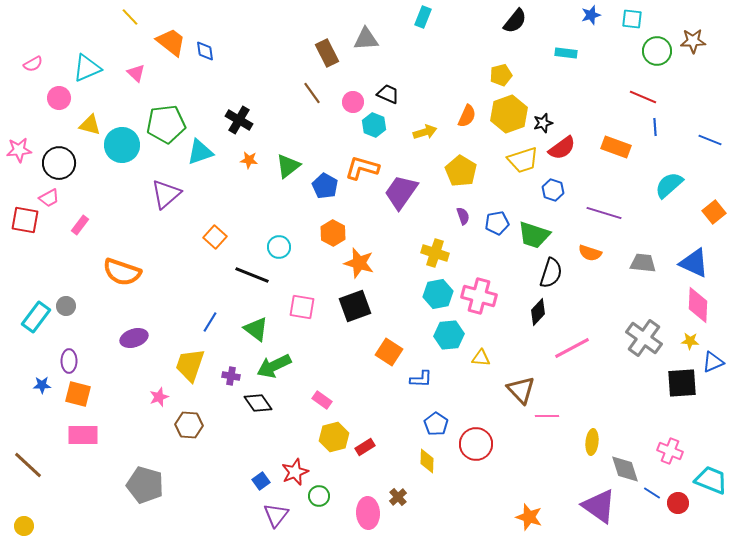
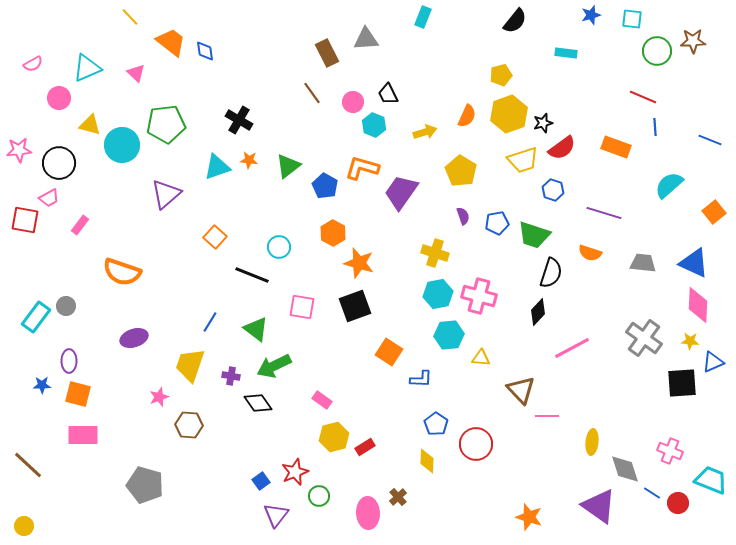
black trapezoid at (388, 94): rotated 140 degrees counterclockwise
cyan triangle at (200, 152): moved 17 px right, 15 px down
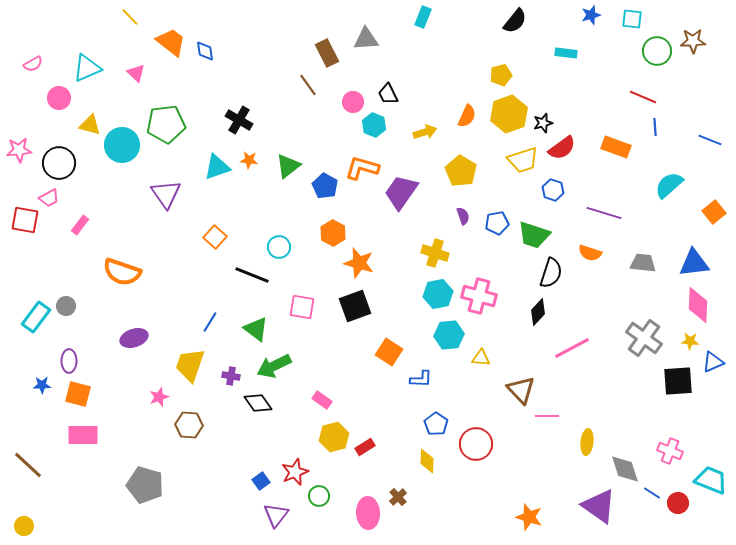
brown line at (312, 93): moved 4 px left, 8 px up
purple triangle at (166, 194): rotated 24 degrees counterclockwise
blue triangle at (694, 263): rotated 32 degrees counterclockwise
black square at (682, 383): moved 4 px left, 2 px up
yellow ellipse at (592, 442): moved 5 px left
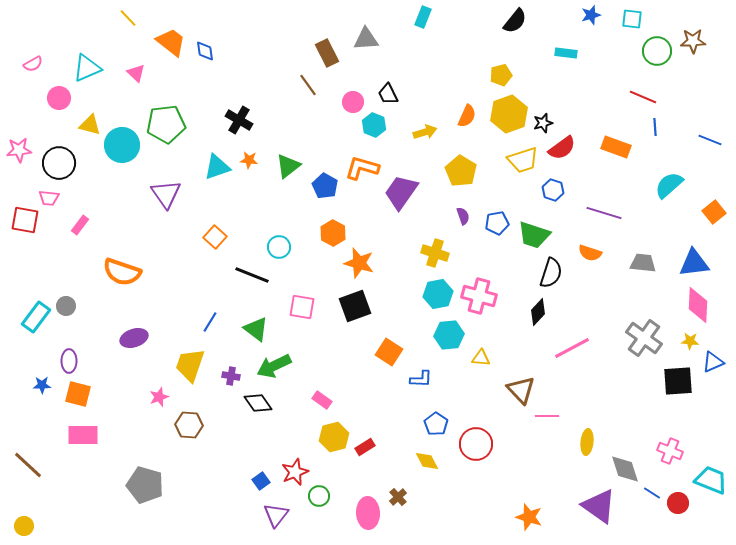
yellow line at (130, 17): moved 2 px left, 1 px down
pink trapezoid at (49, 198): rotated 35 degrees clockwise
yellow diamond at (427, 461): rotated 30 degrees counterclockwise
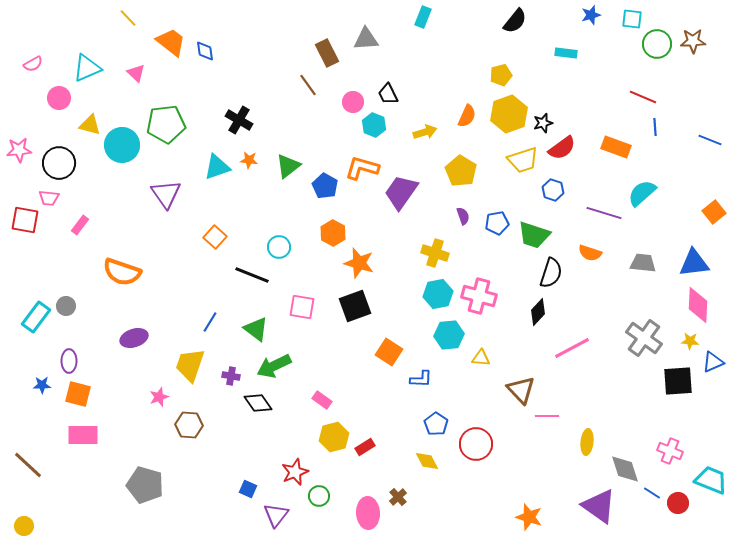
green circle at (657, 51): moved 7 px up
cyan semicircle at (669, 185): moved 27 px left, 8 px down
blue square at (261, 481): moved 13 px left, 8 px down; rotated 30 degrees counterclockwise
